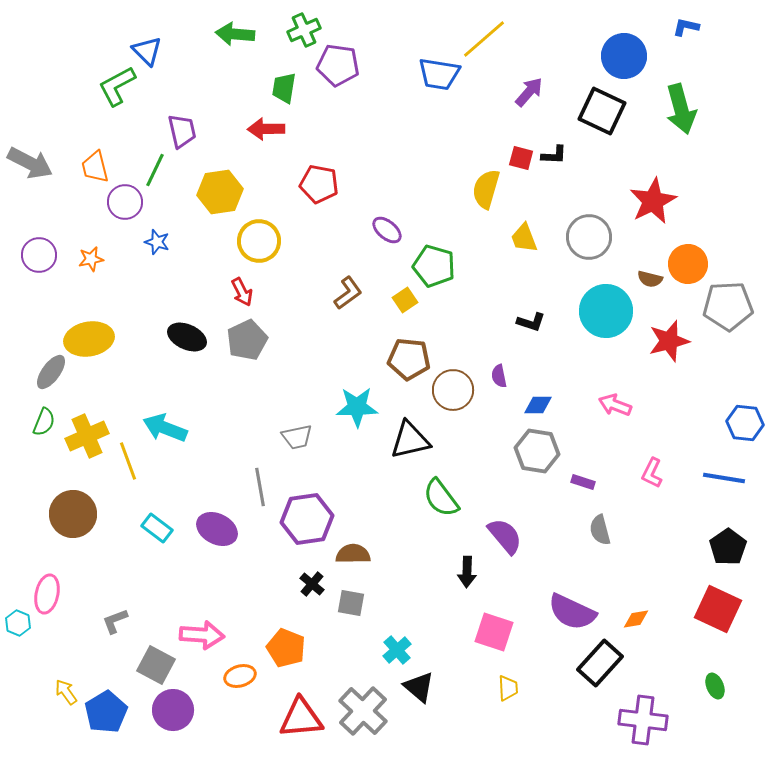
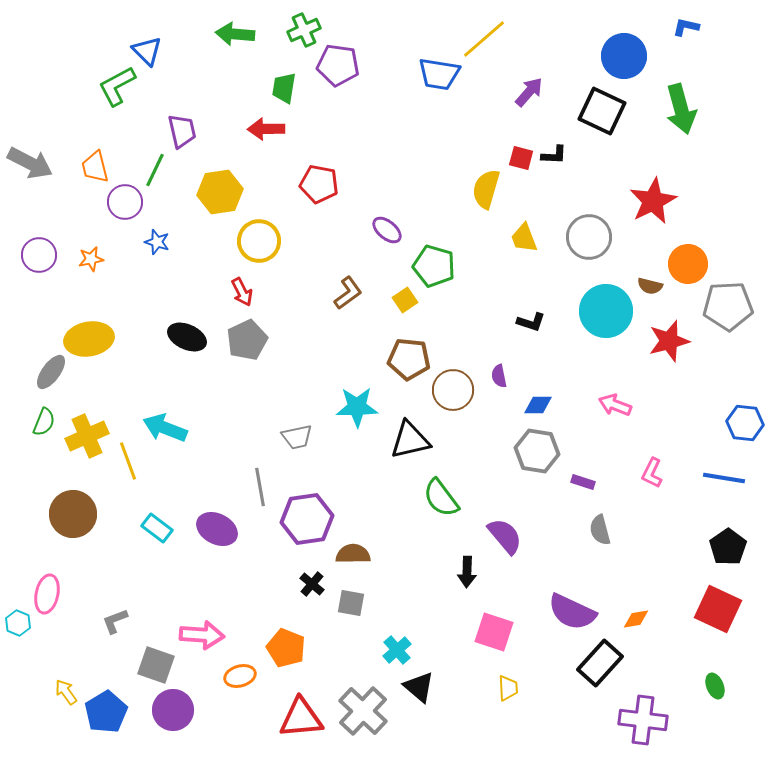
brown semicircle at (650, 279): moved 7 px down
gray square at (156, 665): rotated 9 degrees counterclockwise
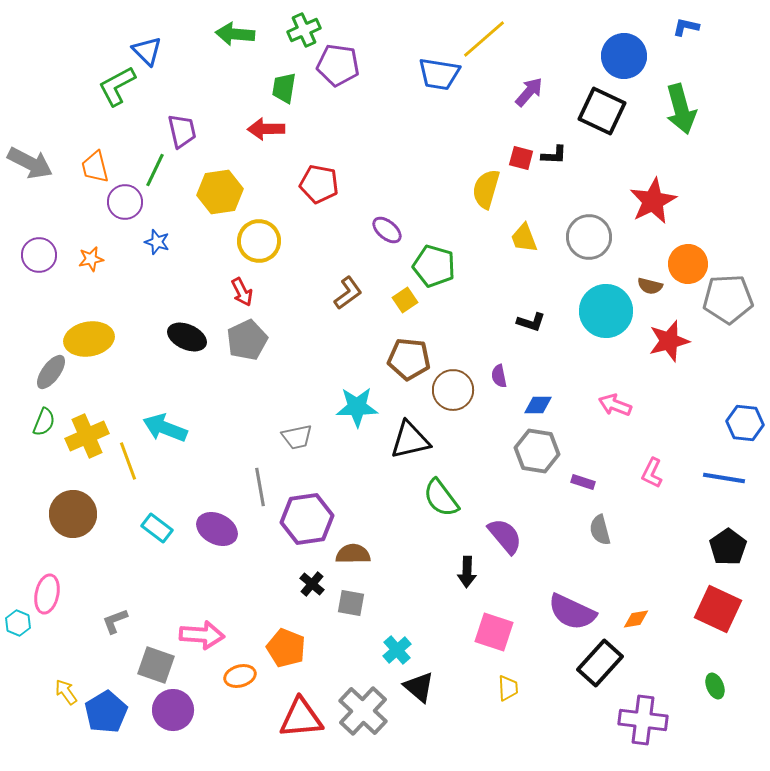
gray pentagon at (728, 306): moved 7 px up
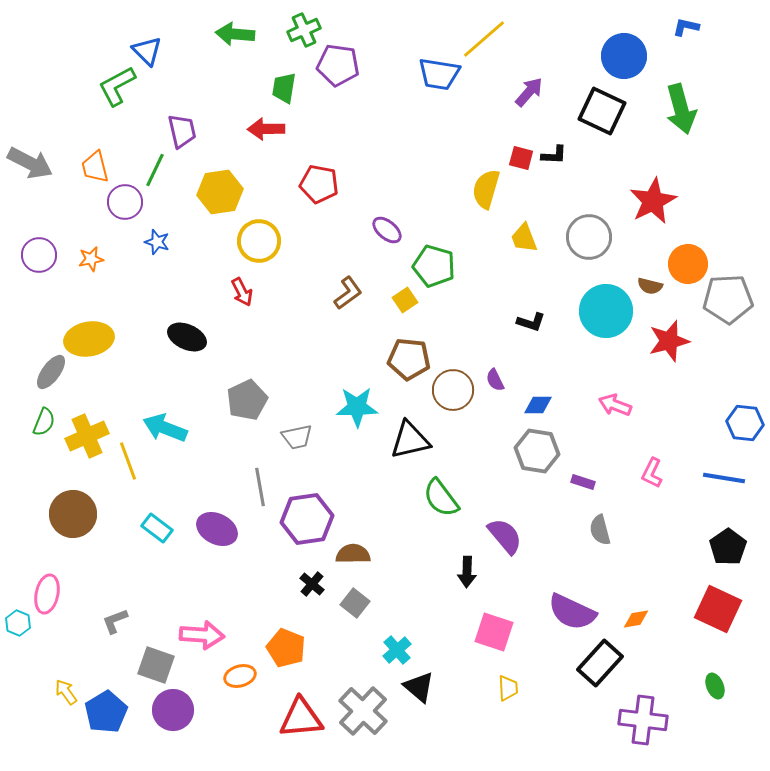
gray pentagon at (247, 340): moved 60 px down
purple semicircle at (499, 376): moved 4 px left, 4 px down; rotated 15 degrees counterclockwise
gray square at (351, 603): moved 4 px right; rotated 28 degrees clockwise
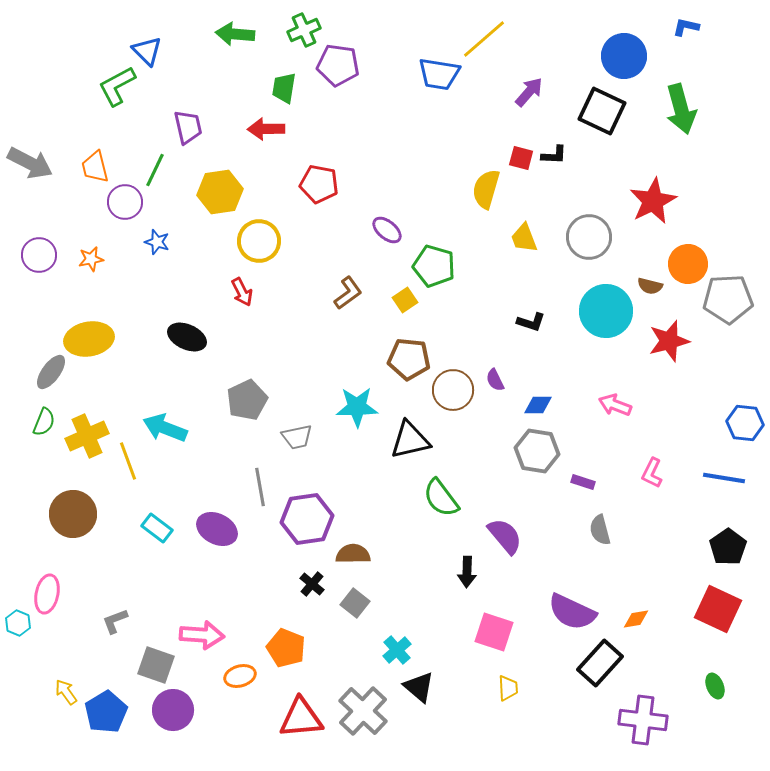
purple trapezoid at (182, 131): moved 6 px right, 4 px up
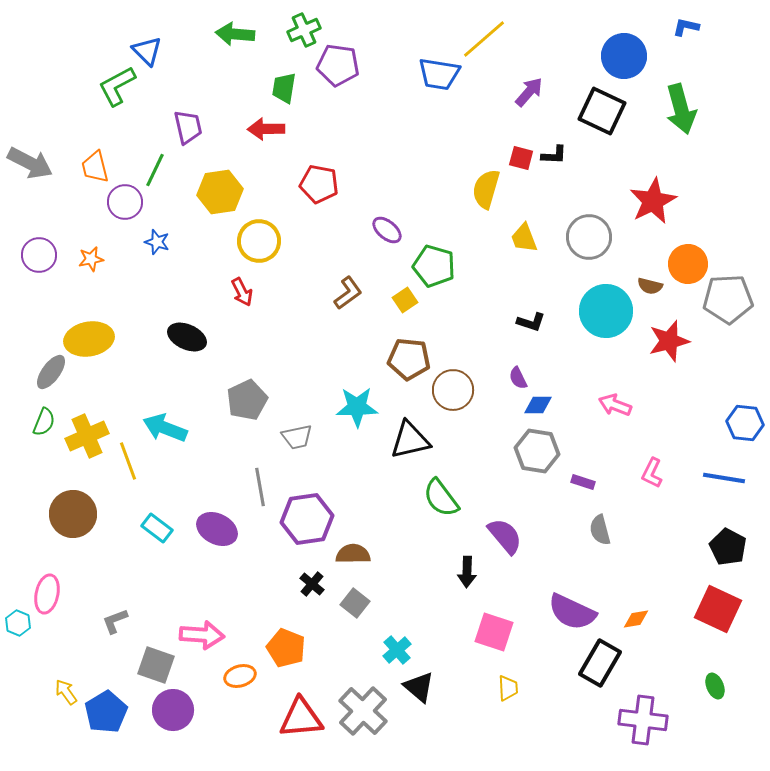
purple semicircle at (495, 380): moved 23 px right, 2 px up
black pentagon at (728, 547): rotated 9 degrees counterclockwise
black rectangle at (600, 663): rotated 12 degrees counterclockwise
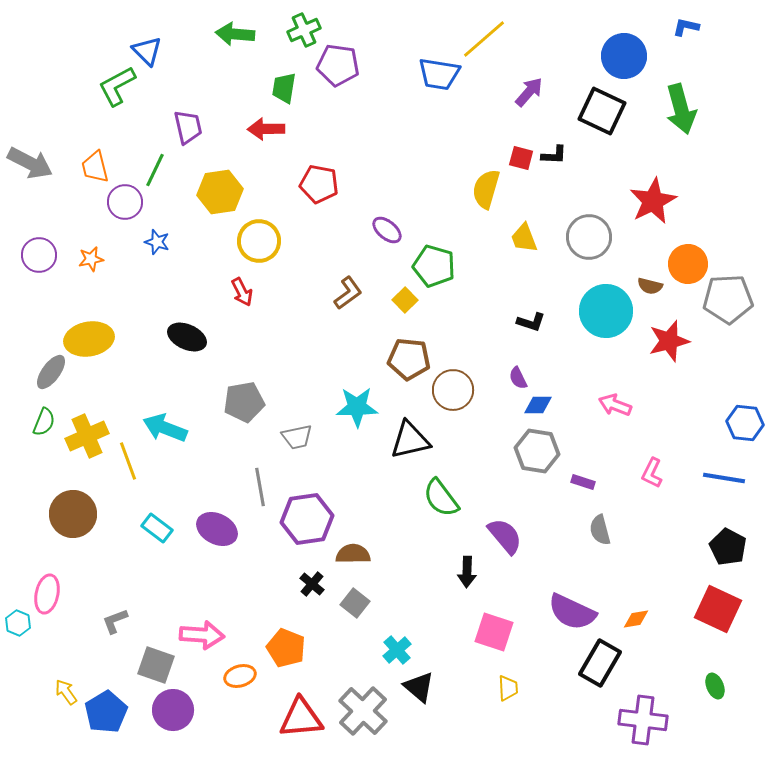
yellow square at (405, 300): rotated 10 degrees counterclockwise
gray pentagon at (247, 400): moved 3 px left, 2 px down; rotated 15 degrees clockwise
